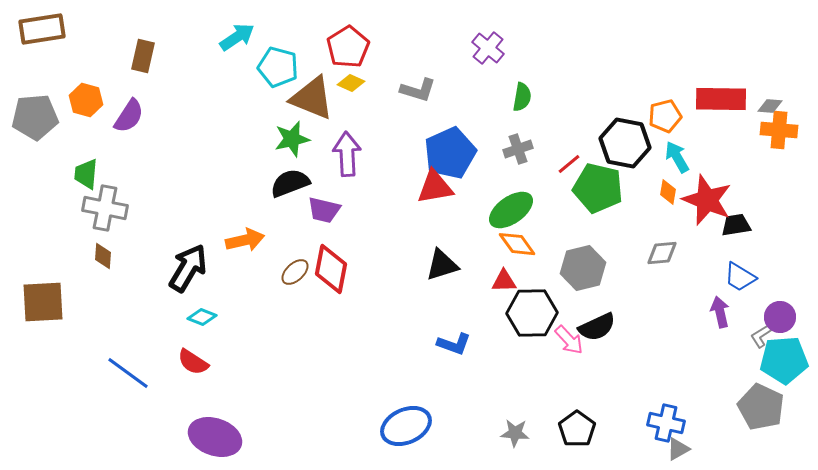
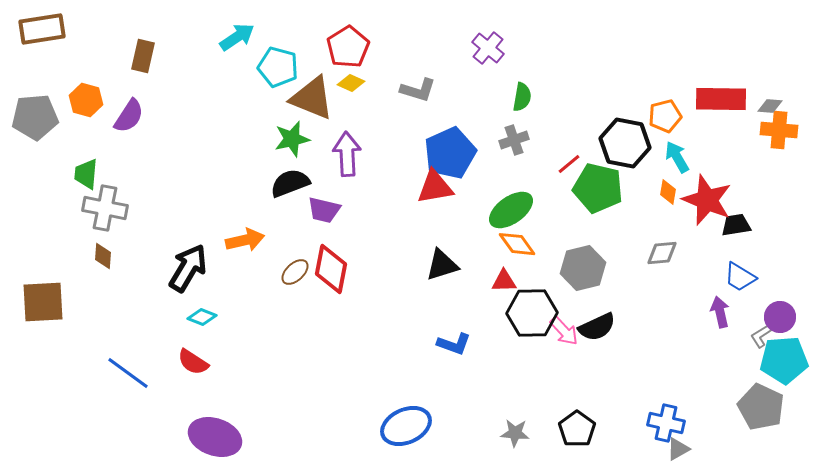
gray cross at (518, 149): moved 4 px left, 9 px up
pink arrow at (569, 340): moved 5 px left, 9 px up
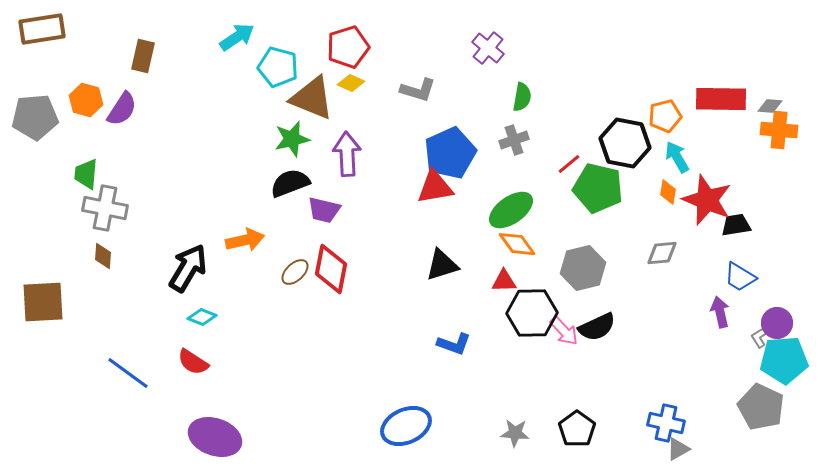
red pentagon at (348, 47): rotated 15 degrees clockwise
purple semicircle at (129, 116): moved 7 px left, 7 px up
purple circle at (780, 317): moved 3 px left, 6 px down
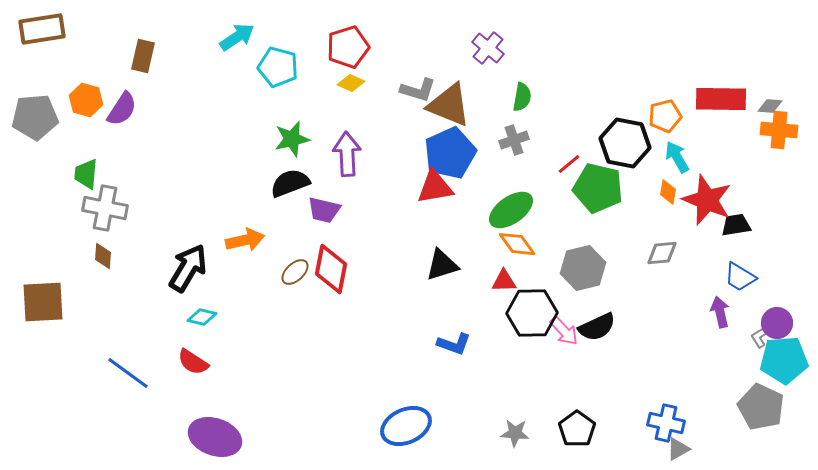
brown triangle at (312, 98): moved 137 px right, 7 px down
cyan diamond at (202, 317): rotated 8 degrees counterclockwise
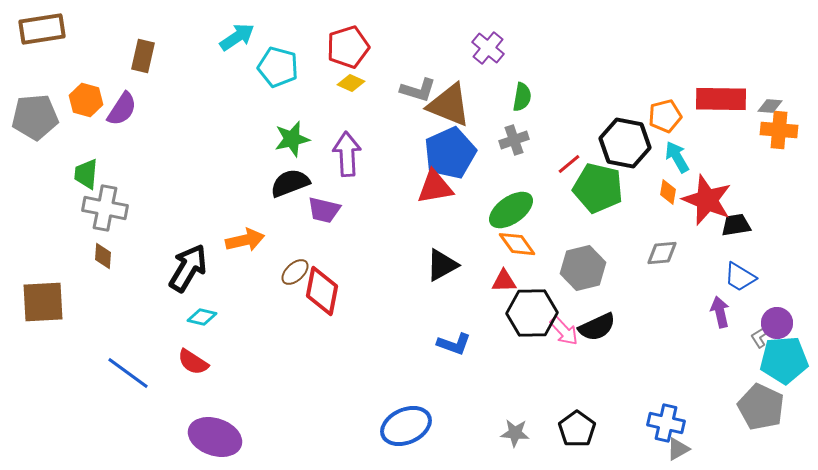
black triangle at (442, 265): rotated 12 degrees counterclockwise
red diamond at (331, 269): moved 9 px left, 22 px down
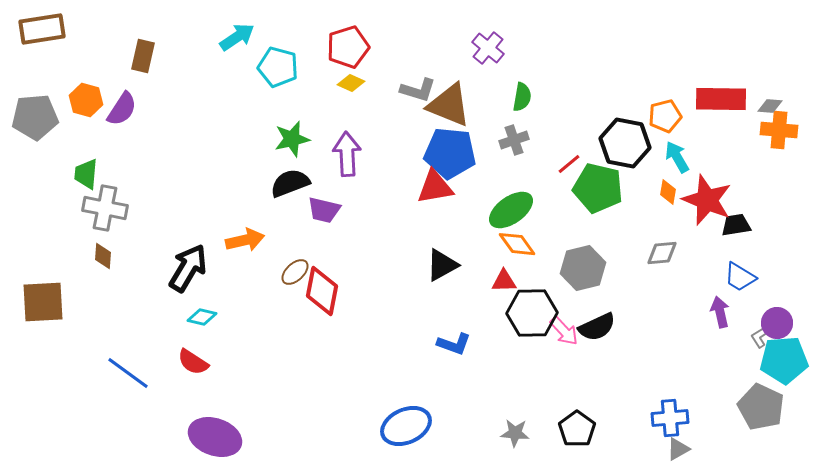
blue pentagon at (450, 153): rotated 30 degrees clockwise
blue cross at (666, 423): moved 4 px right, 5 px up; rotated 18 degrees counterclockwise
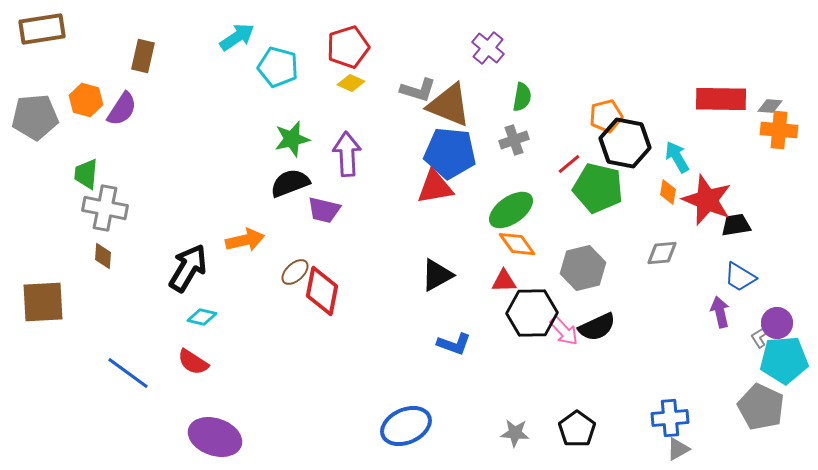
orange pentagon at (665, 116): moved 59 px left
black triangle at (442, 265): moved 5 px left, 10 px down
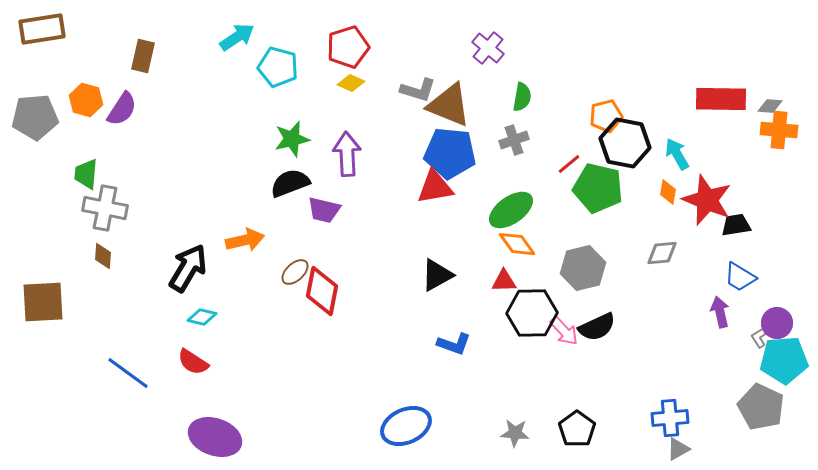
cyan arrow at (677, 157): moved 3 px up
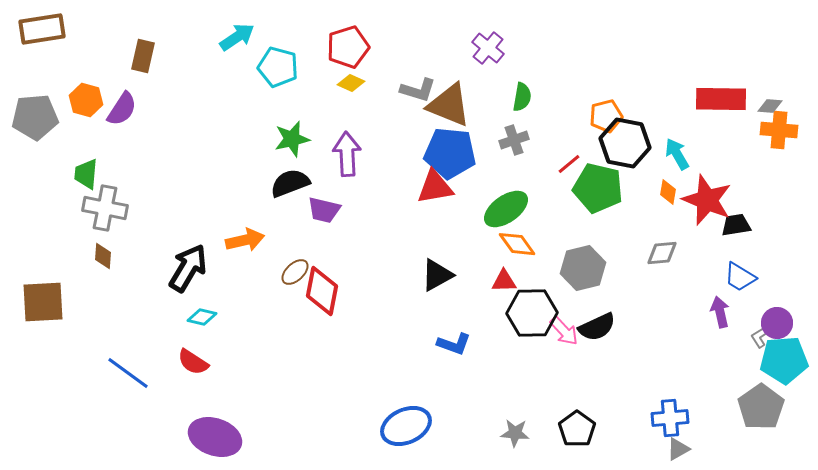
green ellipse at (511, 210): moved 5 px left, 1 px up
gray pentagon at (761, 407): rotated 12 degrees clockwise
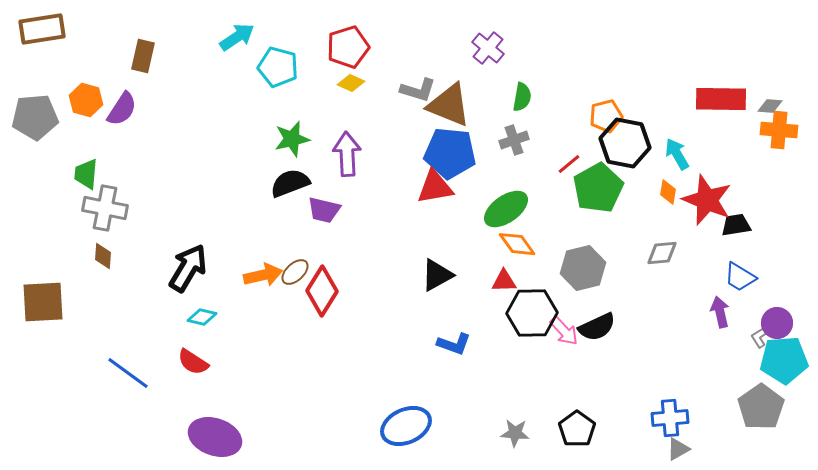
green pentagon at (598, 188): rotated 30 degrees clockwise
orange arrow at (245, 240): moved 18 px right, 35 px down
red diamond at (322, 291): rotated 21 degrees clockwise
